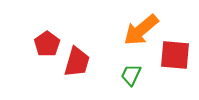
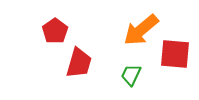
red pentagon: moved 8 px right, 13 px up
red square: moved 1 px up
red trapezoid: moved 2 px right, 1 px down
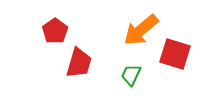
red square: rotated 12 degrees clockwise
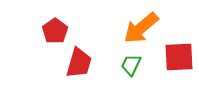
orange arrow: moved 2 px up
red square: moved 4 px right, 3 px down; rotated 20 degrees counterclockwise
green trapezoid: moved 10 px up
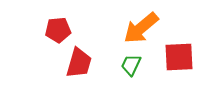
red pentagon: moved 3 px right, 1 px up; rotated 30 degrees clockwise
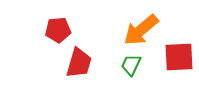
orange arrow: moved 2 px down
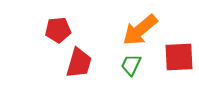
orange arrow: moved 1 px left
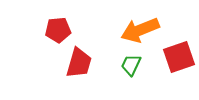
orange arrow: rotated 18 degrees clockwise
red square: rotated 16 degrees counterclockwise
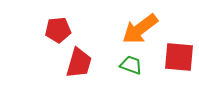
orange arrow: moved 1 px up; rotated 15 degrees counterclockwise
red square: rotated 24 degrees clockwise
green trapezoid: rotated 85 degrees clockwise
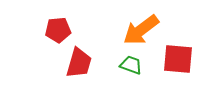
orange arrow: moved 1 px right, 1 px down
red square: moved 1 px left, 2 px down
